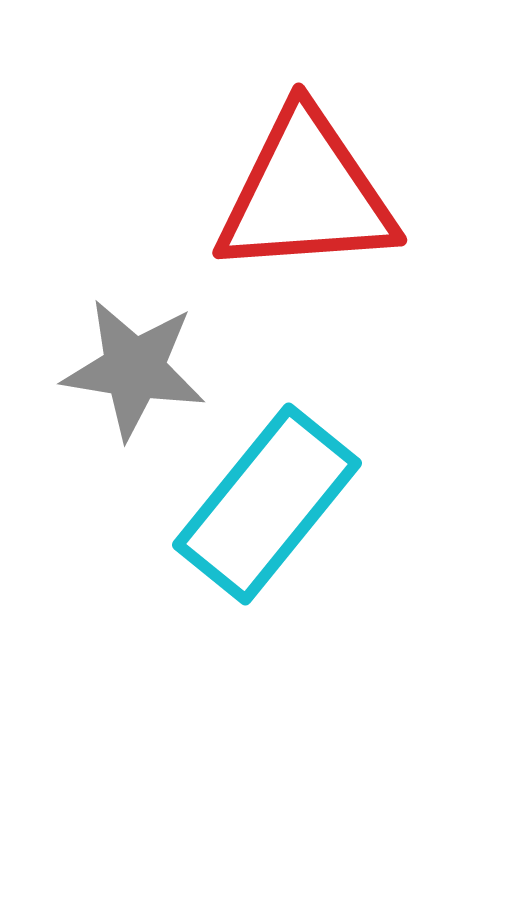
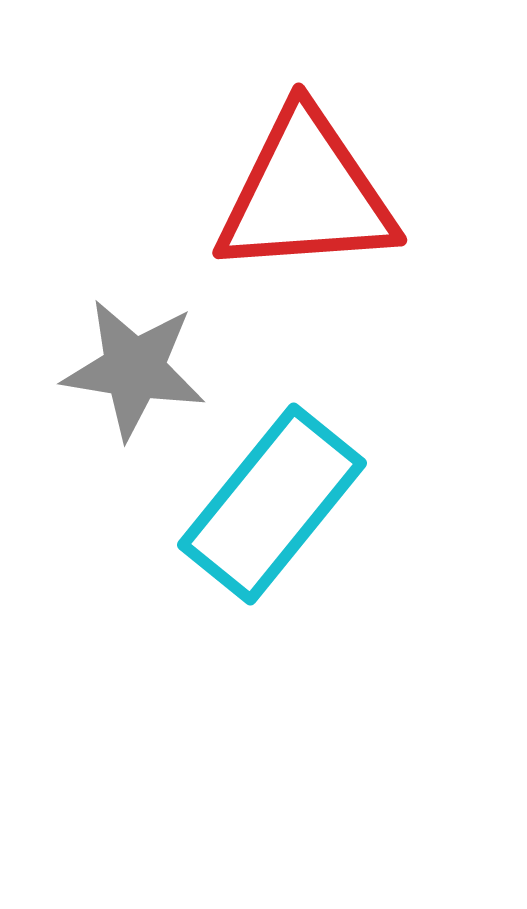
cyan rectangle: moved 5 px right
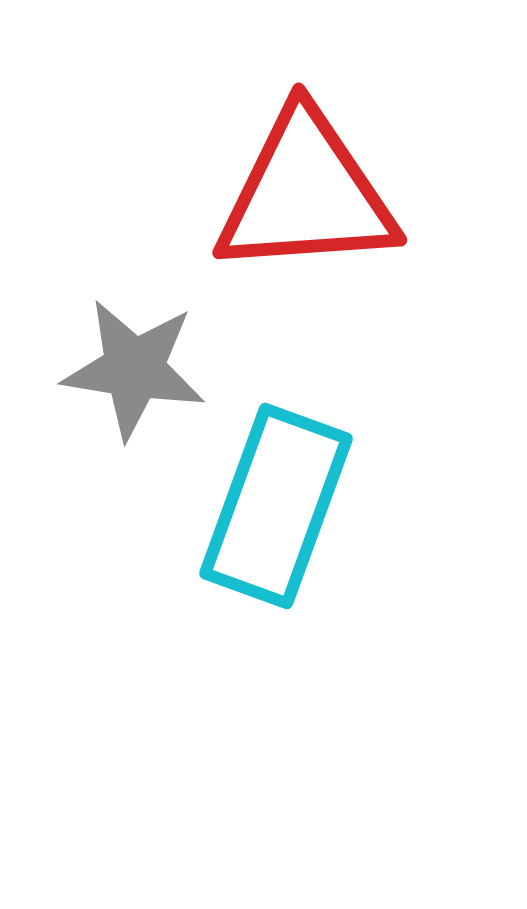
cyan rectangle: moved 4 px right, 2 px down; rotated 19 degrees counterclockwise
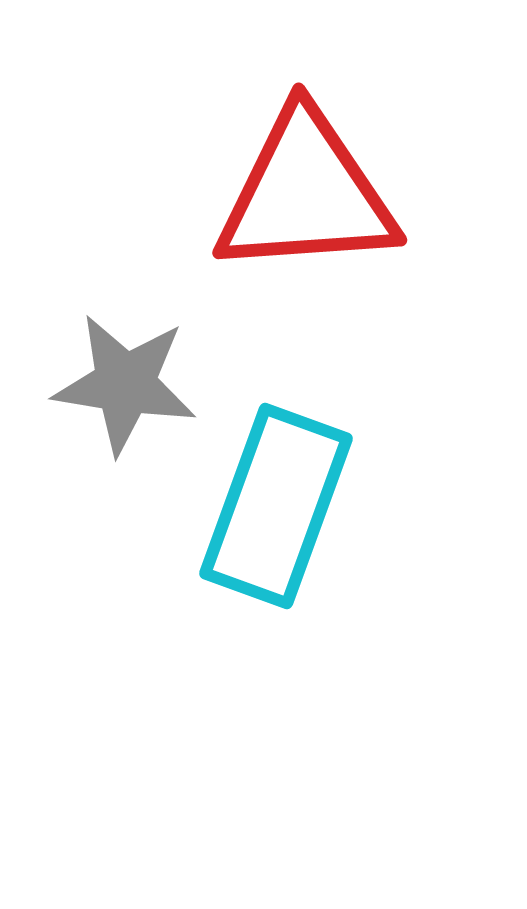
gray star: moved 9 px left, 15 px down
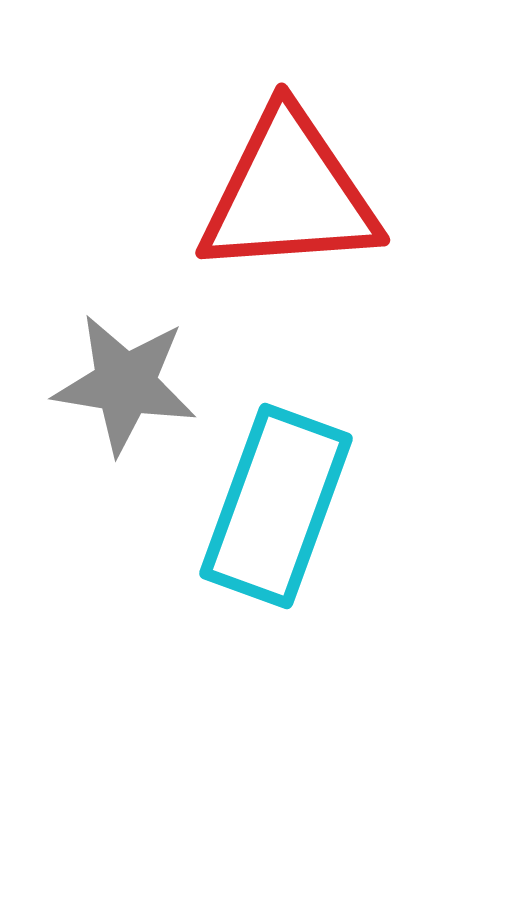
red triangle: moved 17 px left
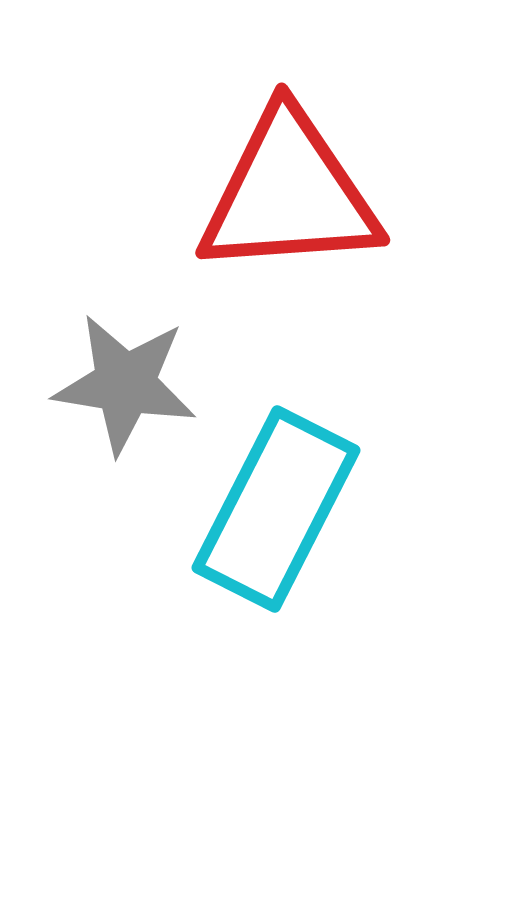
cyan rectangle: moved 3 px down; rotated 7 degrees clockwise
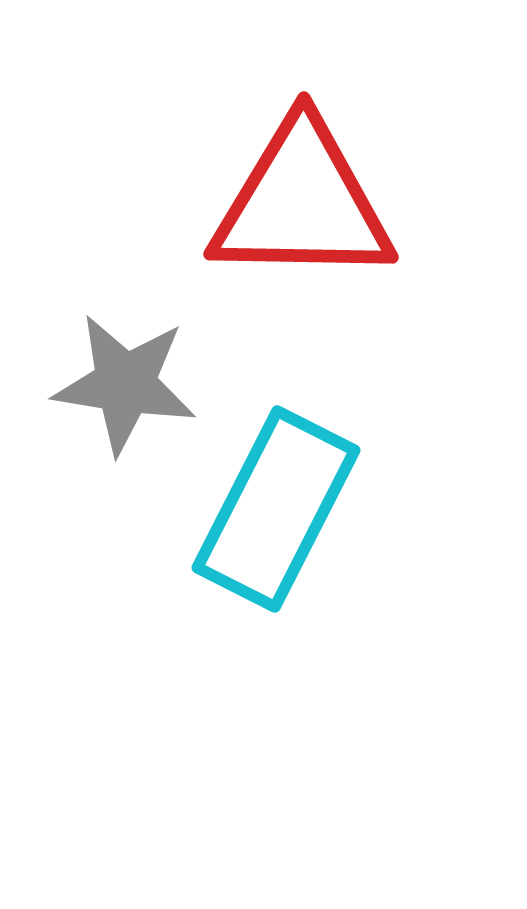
red triangle: moved 13 px right, 9 px down; rotated 5 degrees clockwise
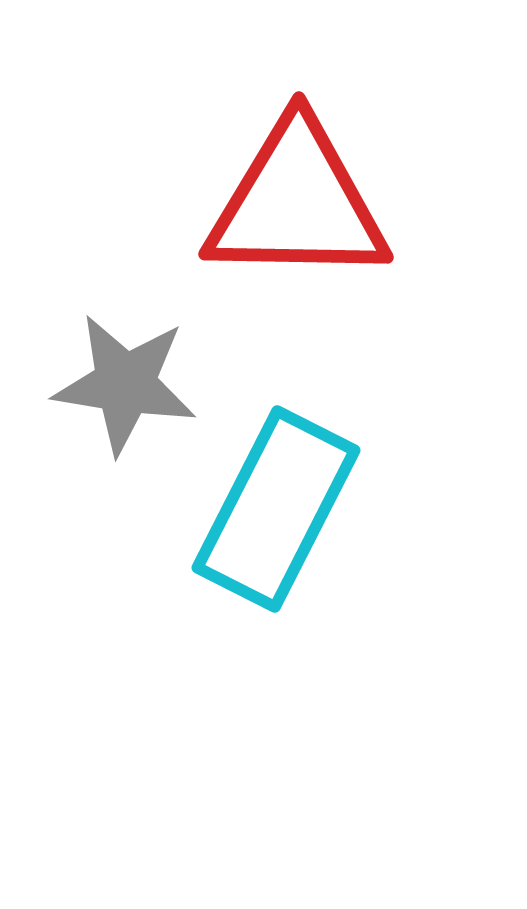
red triangle: moved 5 px left
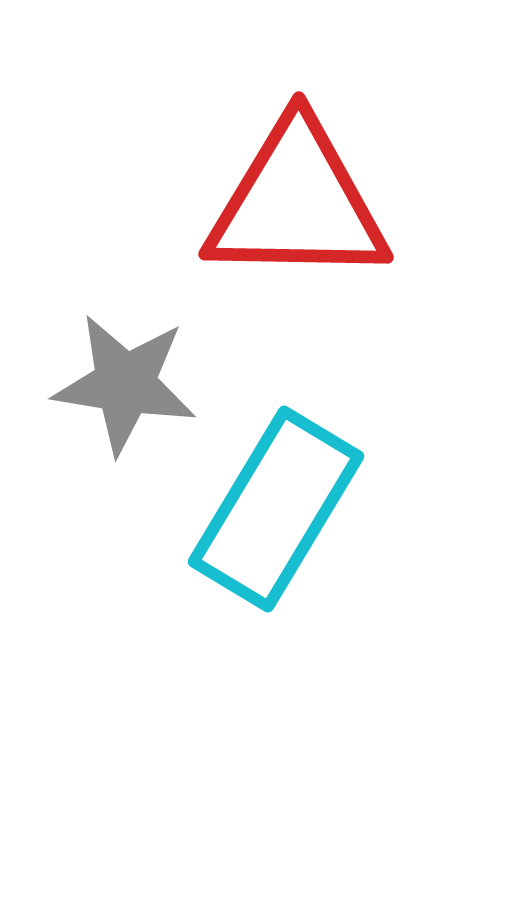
cyan rectangle: rotated 4 degrees clockwise
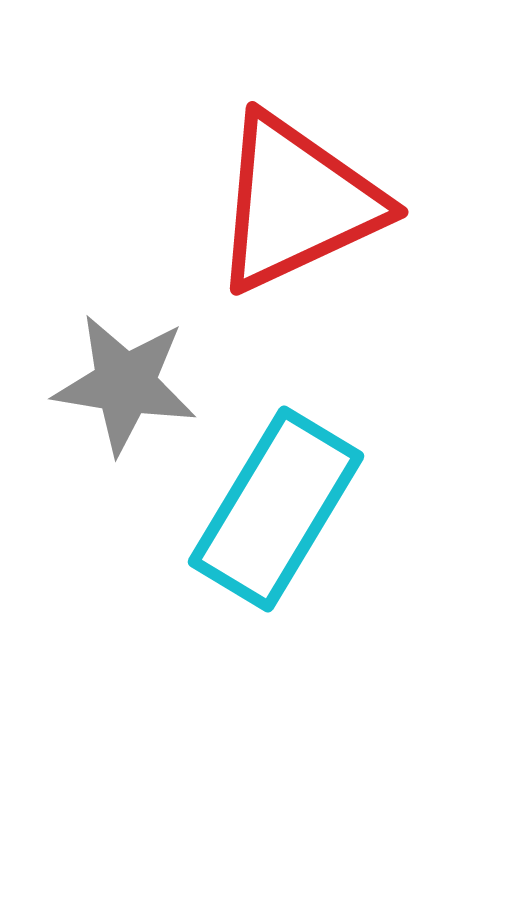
red triangle: rotated 26 degrees counterclockwise
